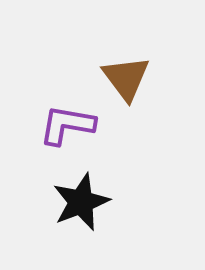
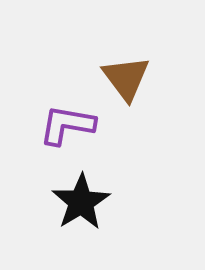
black star: rotated 10 degrees counterclockwise
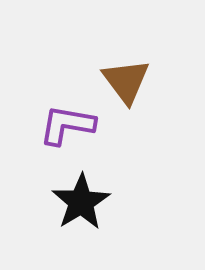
brown triangle: moved 3 px down
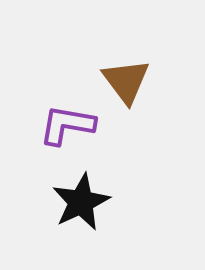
black star: rotated 6 degrees clockwise
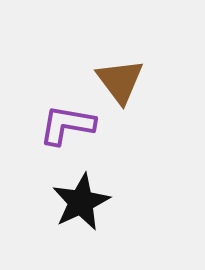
brown triangle: moved 6 px left
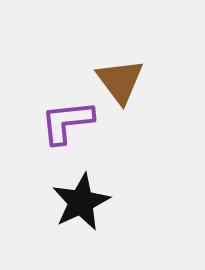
purple L-shape: moved 3 px up; rotated 16 degrees counterclockwise
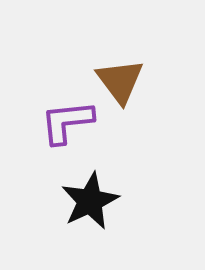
black star: moved 9 px right, 1 px up
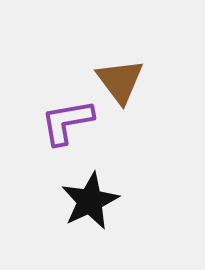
purple L-shape: rotated 4 degrees counterclockwise
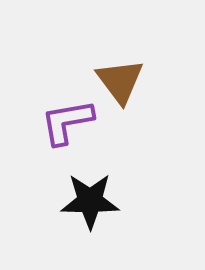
black star: rotated 26 degrees clockwise
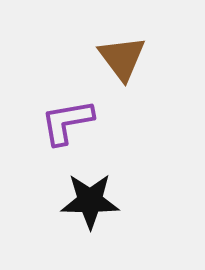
brown triangle: moved 2 px right, 23 px up
